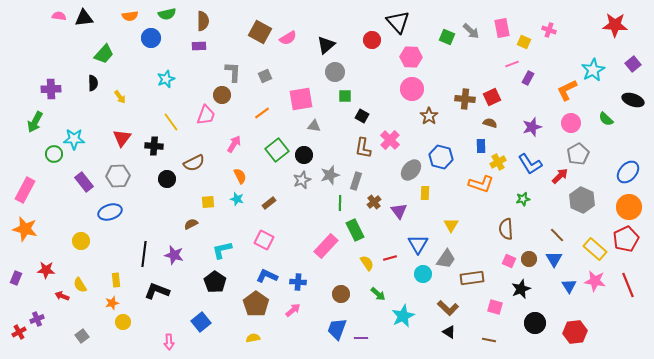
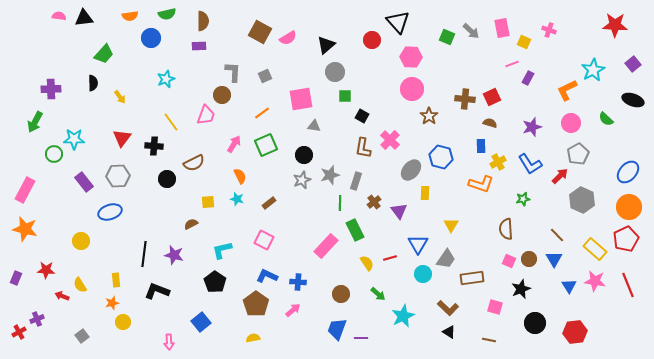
green square at (277, 150): moved 11 px left, 5 px up; rotated 15 degrees clockwise
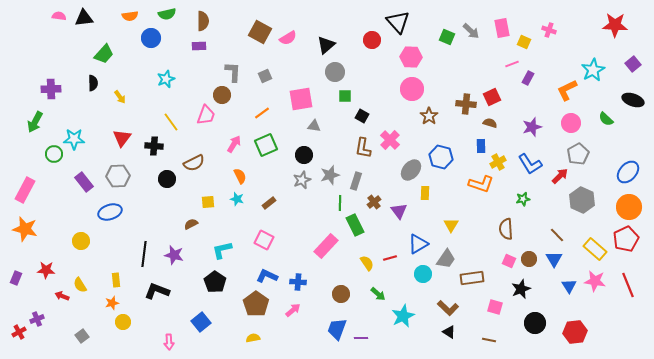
brown cross at (465, 99): moved 1 px right, 5 px down
green rectangle at (355, 230): moved 5 px up
blue triangle at (418, 244): rotated 30 degrees clockwise
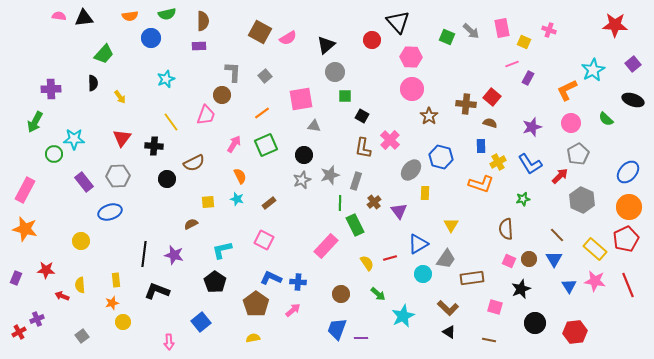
gray square at (265, 76): rotated 16 degrees counterclockwise
red square at (492, 97): rotated 24 degrees counterclockwise
blue L-shape at (267, 276): moved 4 px right, 2 px down
yellow semicircle at (80, 285): rotated 28 degrees clockwise
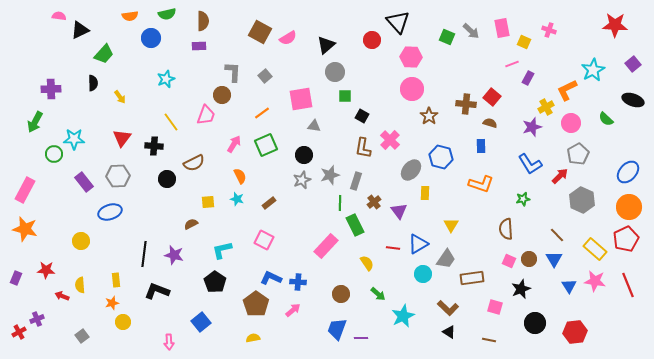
black triangle at (84, 18): moved 4 px left, 12 px down; rotated 18 degrees counterclockwise
yellow cross at (498, 162): moved 48 px right, 55 px up
red line at (390, 258): moved 3 px right, 10 px up; rotated 24 degrees clockwise
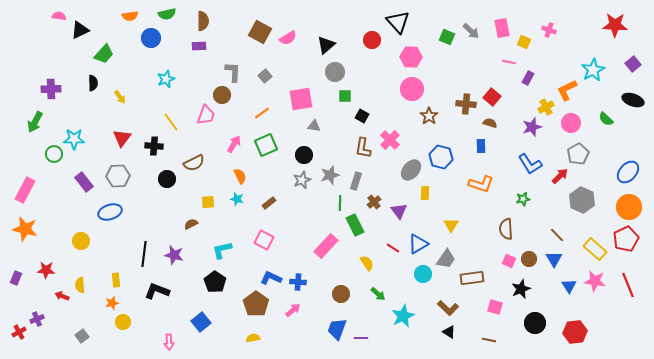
pink line at (512, 64): moved 3 px left, 2 px up; rotated 32 degrees clockwise
red line at (393, 248): rotated 24 degrees clockwise
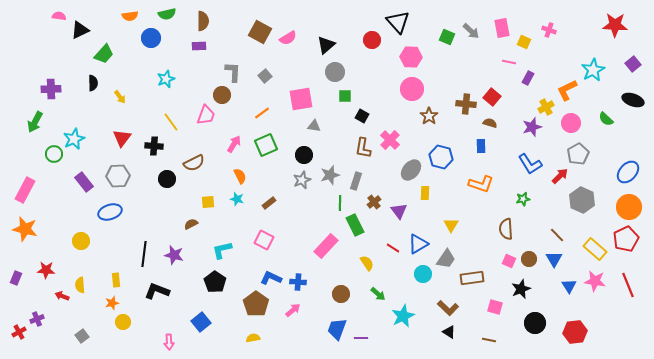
cyan star at (74, 139): rotated 25 degrees counterclockwise
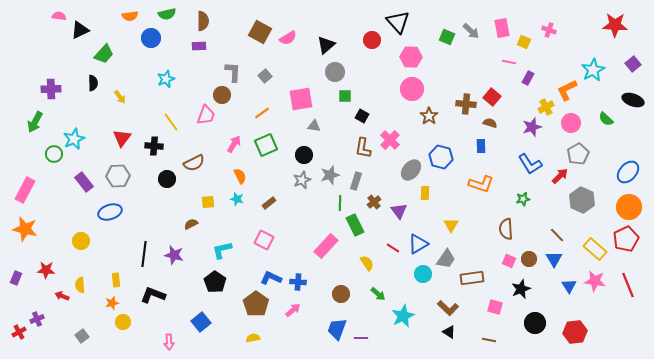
black L-shape at (157, 291): moved 4 px left, 4 px down
